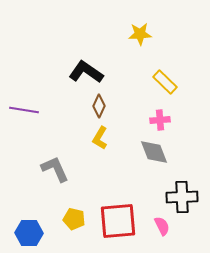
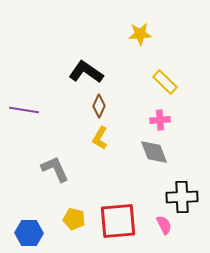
pink semicircle: moved 2 px right, 1 px up
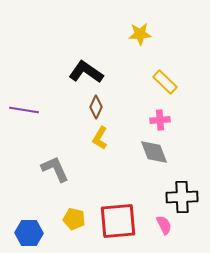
brown diamond: moved 3 px left, 1 px down
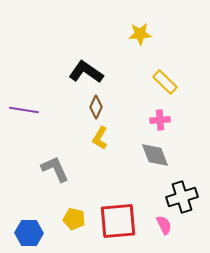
gray diamond: moved 1 px right, 3 px down
black cross: rotated 16 degrees counterclockwise
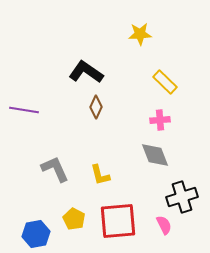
yellow L-shape: moved 37 px down; rotated 45 degrees counterclockwise
yellow pentagon: rotated 15 degrees clockwise
blue hexagon: moved 7 px right, 1 px down; rotated 12 degrees counterclockwise
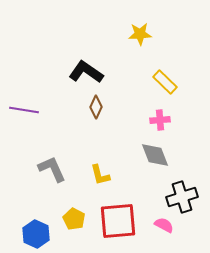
gray L-shape: moved 3 px left
pink semicircle: rotated 36 degrees counterclockwise
blue hexagon: rotated 24 degrees counterclockwise
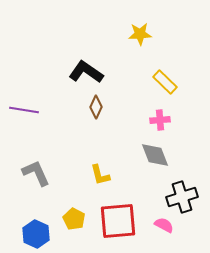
gray L-shape: moved 16 px left, 4 px down
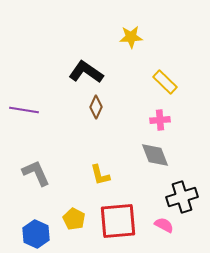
yellow star: moved 9 px left, 3 px down
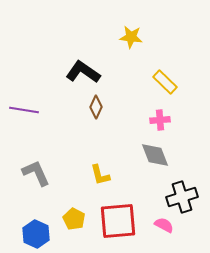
yellow star: rotated 10 degrees clockwise
black L-shape: moved 3 px left
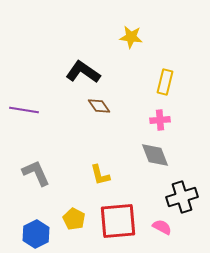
yellow rectangle: rotated 60 degrees clockwise
brown diamond: moved 3 px right, 1 px up; rotated 60 degrees counterclockwise
pink semicircle: moved 2 px left, 2 px down
blue hexagon: rotated 8 degrees clockwise
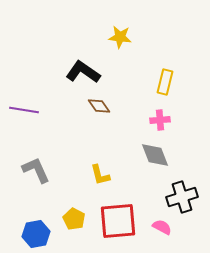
yellow star: moved 11 px left
gray L-shape: moved 3 px up
blue hexagon: rotated 16 degrees clockwise
